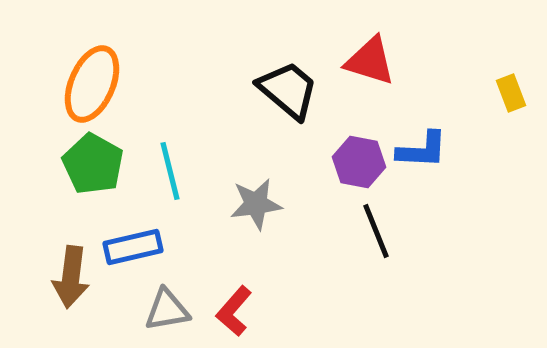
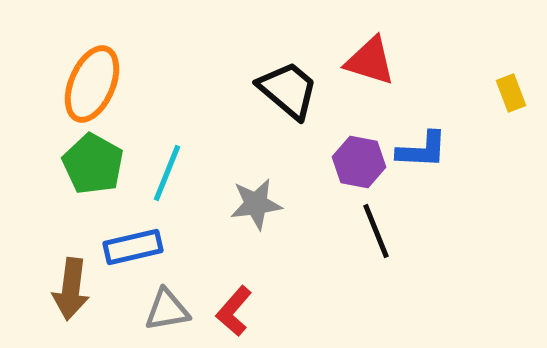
cyan line: moved 3 px left, 2 px down; rotated 36 degrees clockwise
brown arrow: moved 12 px down
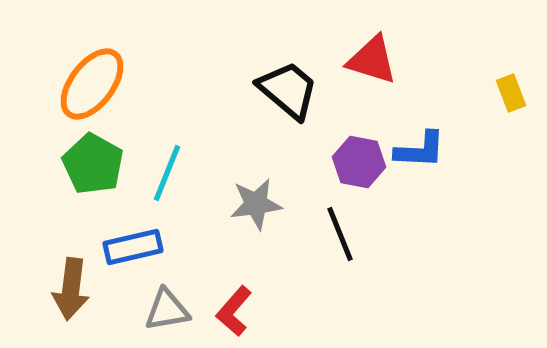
red triangle: moved 2 px right, 1 px up
orange ellipse: rotated 14 degrees clockwise
blue L-shape: moved 2 px left
black line: moved 36 px left, 3 px down
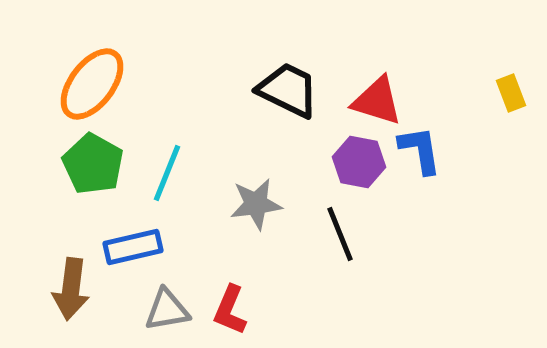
red triangle: moved 5 px right, 41 px down
black trapezoid: rotated 14 degrees counterclockwise
blue L-shape: rotated 102 degrees counterclockwise
red L-shape: moved 4 px left, 1 px up; rotated 18 degrees counterclockwise
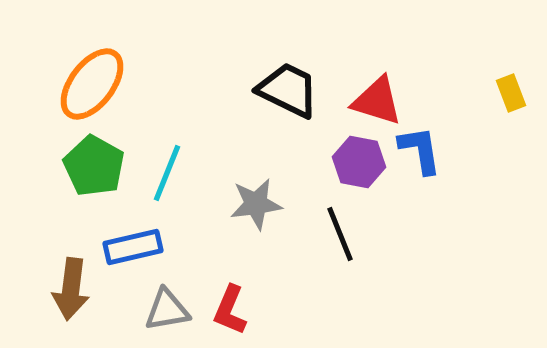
green pentagon: moved 1 px right, 2 px down
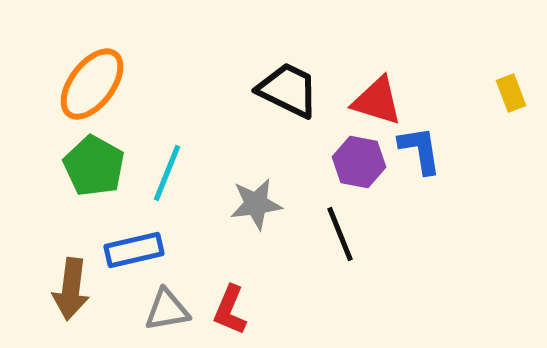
blue rectangle: moved 1 px right, 3 px down
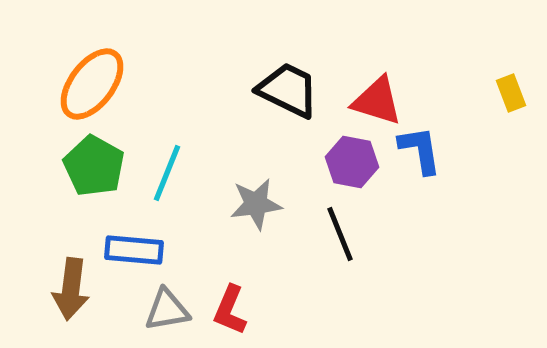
purple hexagon: moved 7 px left
blue rectangle: rotated 18 degrees clockwise
